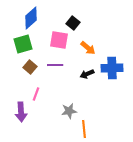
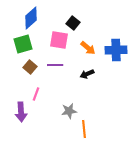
blue cross: moved 4 px right, 18 px up
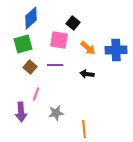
black arrow: rotated 32 degrees clockwise
gray star: moved 13 px left, 2 px down
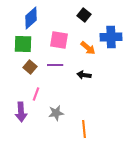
black square: moved 11 px right, 8 px up
green square: rotated 18 degrees clockwise
blue cross: moved 5 px left, 13 px up
black arrow: moved 3 px left, 1 px down
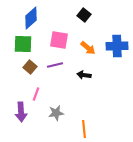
blue cross: moved 6 px right, 9 px down
purple line: rotated 14 degrees counterclockwise
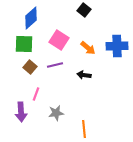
black square: moved 5 px up
pink square: rotated 24 degrees clockwise
green square: moved 1 px right
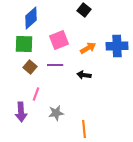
pink square: rotated 36 degrees clockwise
orange arrow: rotated 70 degrees counterclockwise
purple line: rotated 14 degrees clockwise
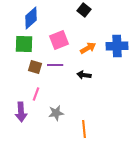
brown square: moved 5 px right; rotated 24 degrees counterclockwise
